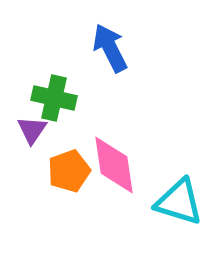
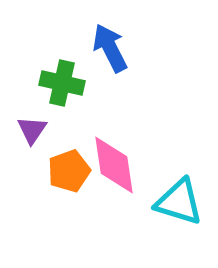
green cross: moved 8 px right, 15 px up
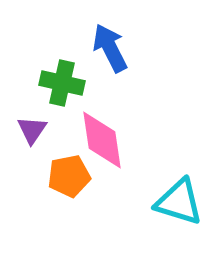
pink diamond: moved 12 px left, 25 px up
orange pentagon: moved 5 px down; rotated 9 degrees clockwise
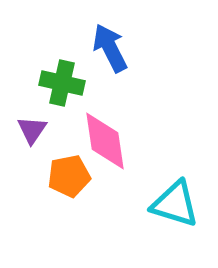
pink diamond: moved 3 px right, 1 px down
cyan triangle: moved 4 px left, 2 px down
